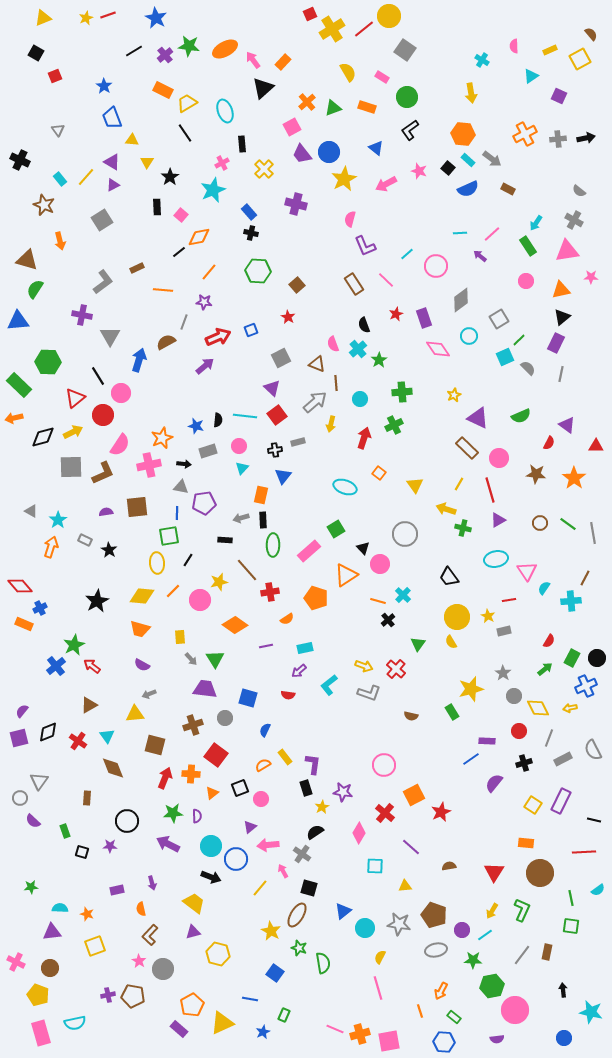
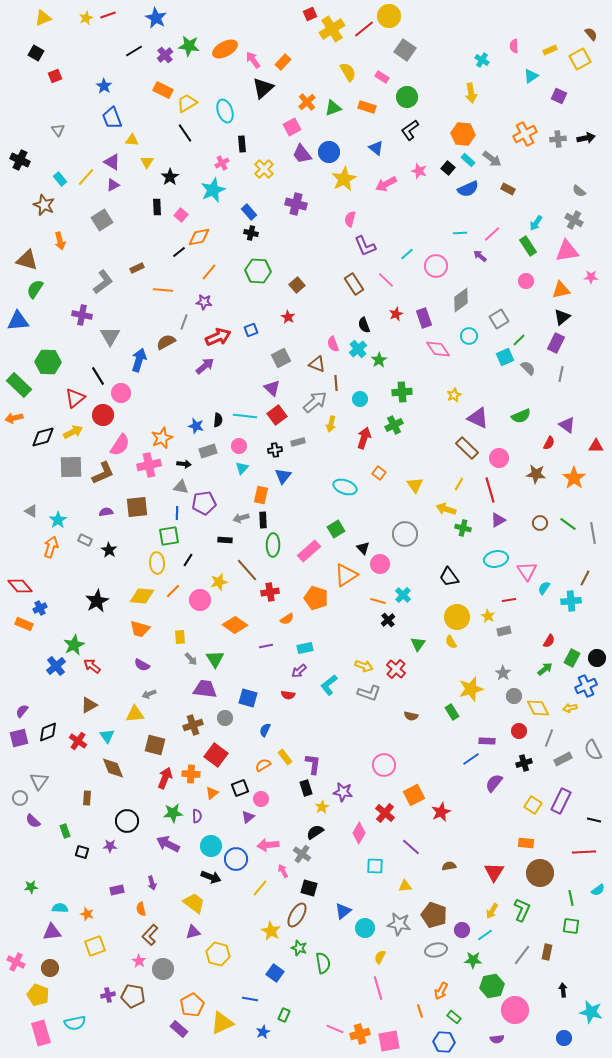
purple triangle at (250, 827): moved 2 px left, 10 px up
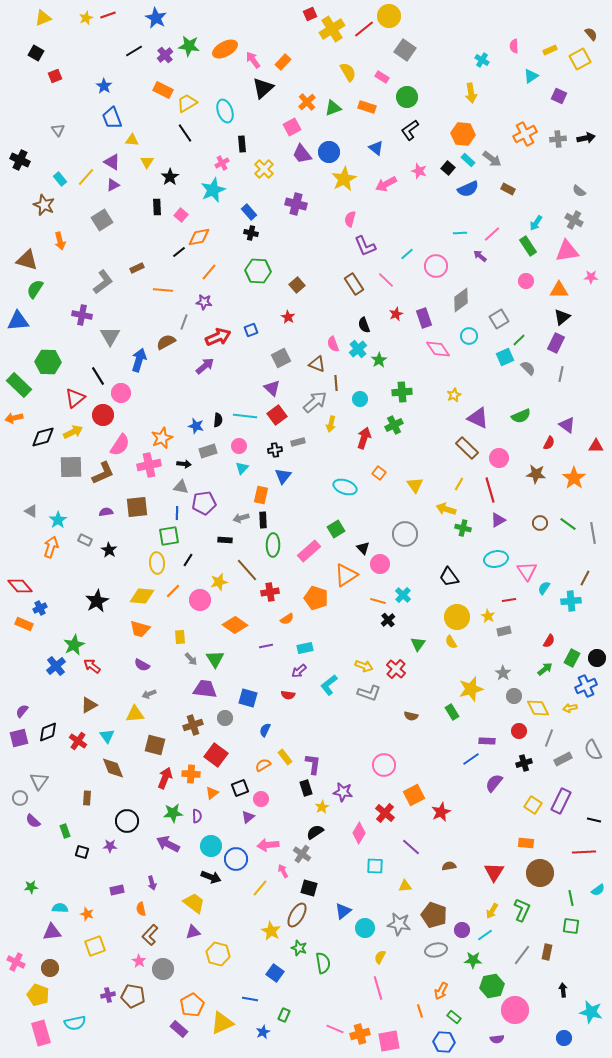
orange triangle at (561, 290): moved 2 px left; rotated 12 degrees clockwise
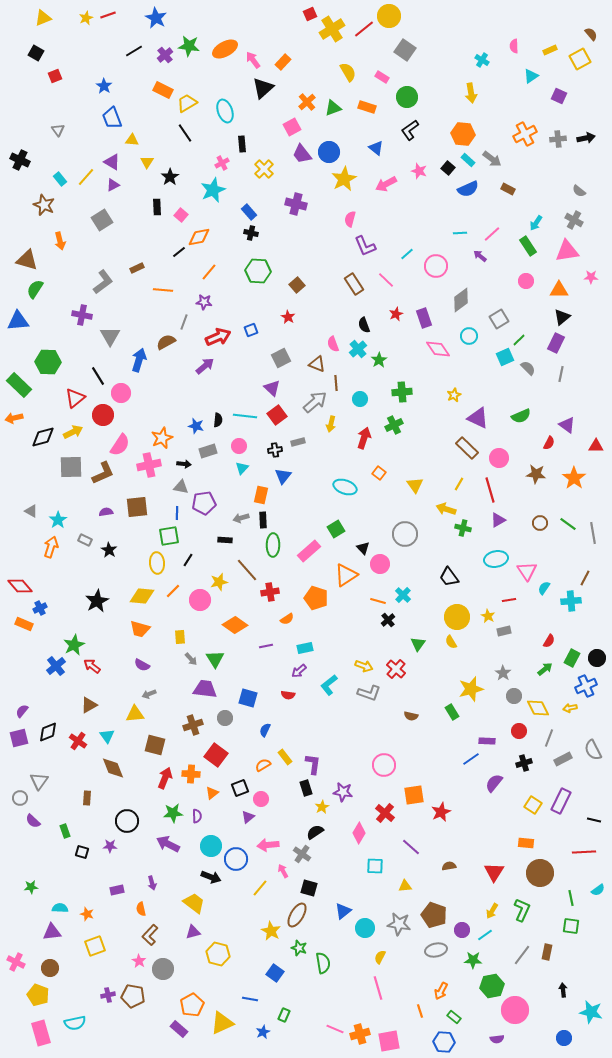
orange square at (414, 795): rotated 20 degrees clockwise
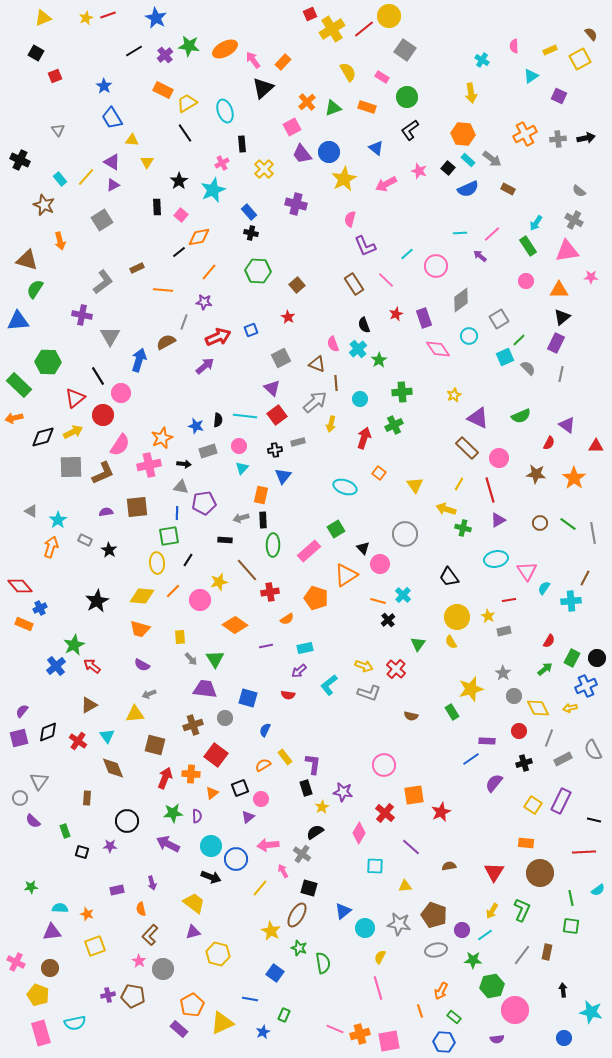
blue trapezoid at (112, 118): rotated 10 degrees counterclockwise
black star at (170, 177): moved 9 px right, 4 px down
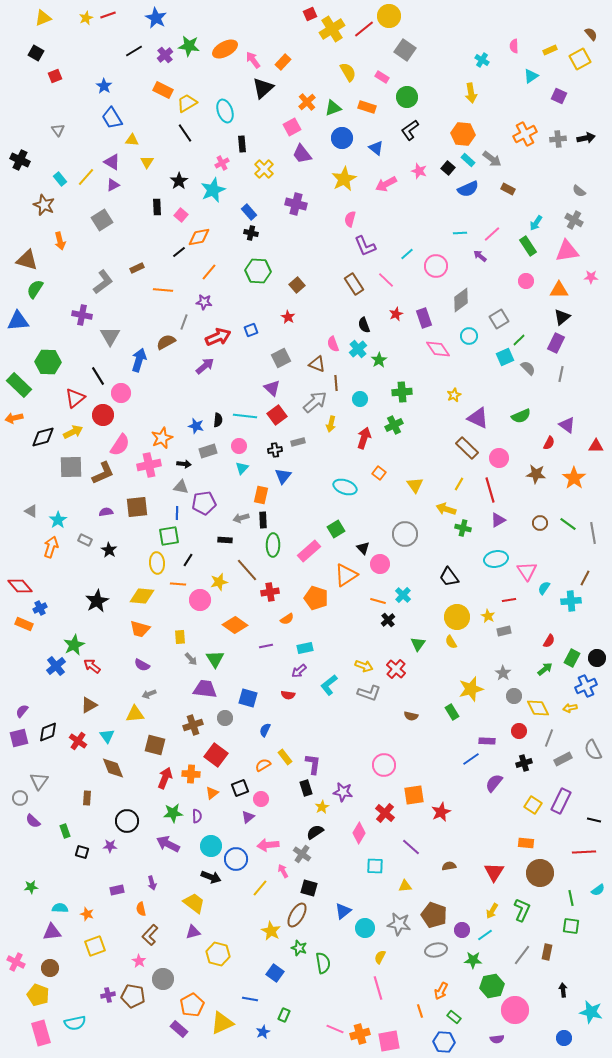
blue circle at (329, 152): moved 13 px right, 14 px up
orange line at (173, 591): moved 5 px right, 7 px up; rotated 49 degrees clockwise
gray circle at (163, 969): moved 10 px down
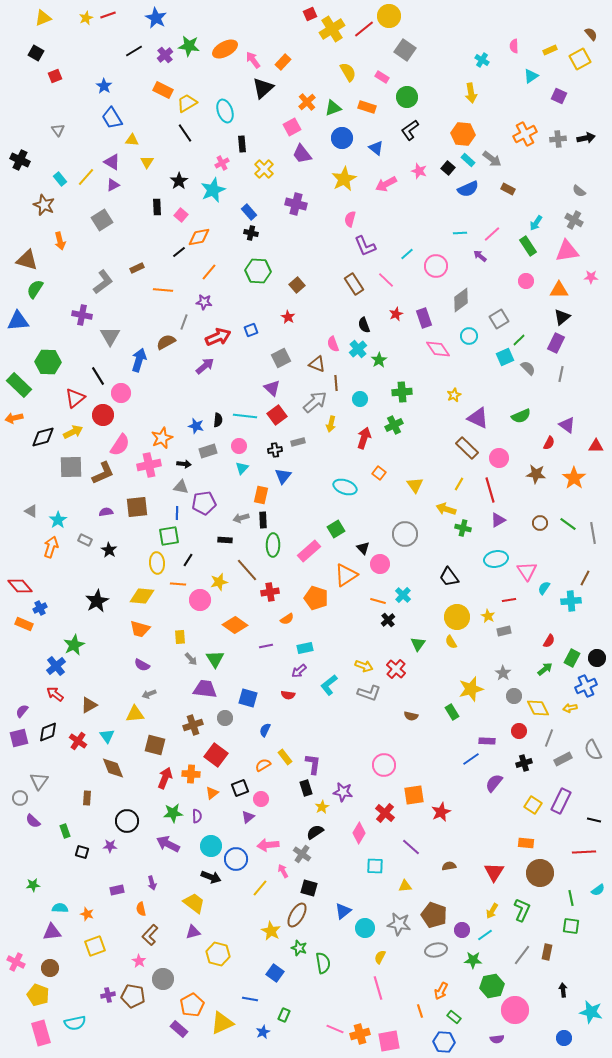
red arrow at (92, 666): moved 37 px left, 28 px down
green star at (31, 887): moved 2 px right, 2 px up
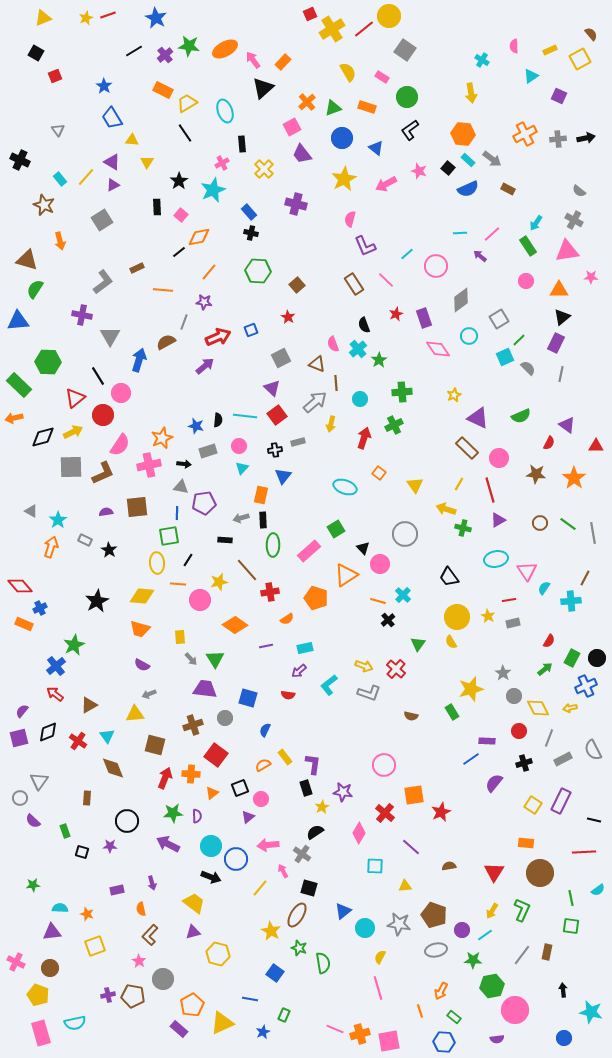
gray rectangle at (504, 631): moved 9 px right, 8 px up
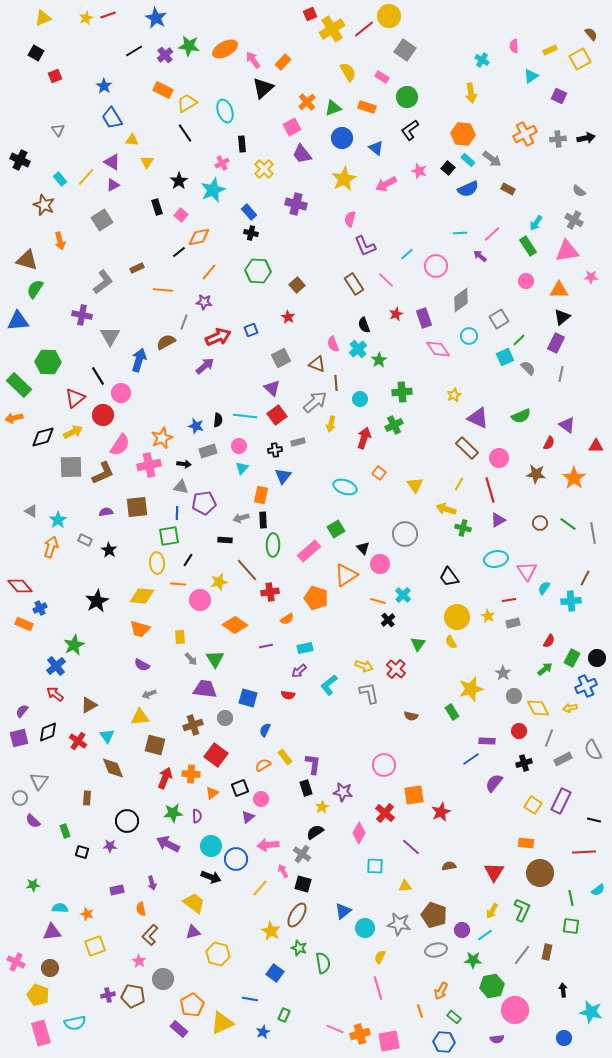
black rectangle at (157, 207): rotated 14 degrees counterclockwise
gray L-shape at (369, 693): rotated 120 degrees counterclockwise
yellow triangle at (135, 714): moved 5 px right, 3 px down
black square at (309, 888): moved 6 px left, 4 px up
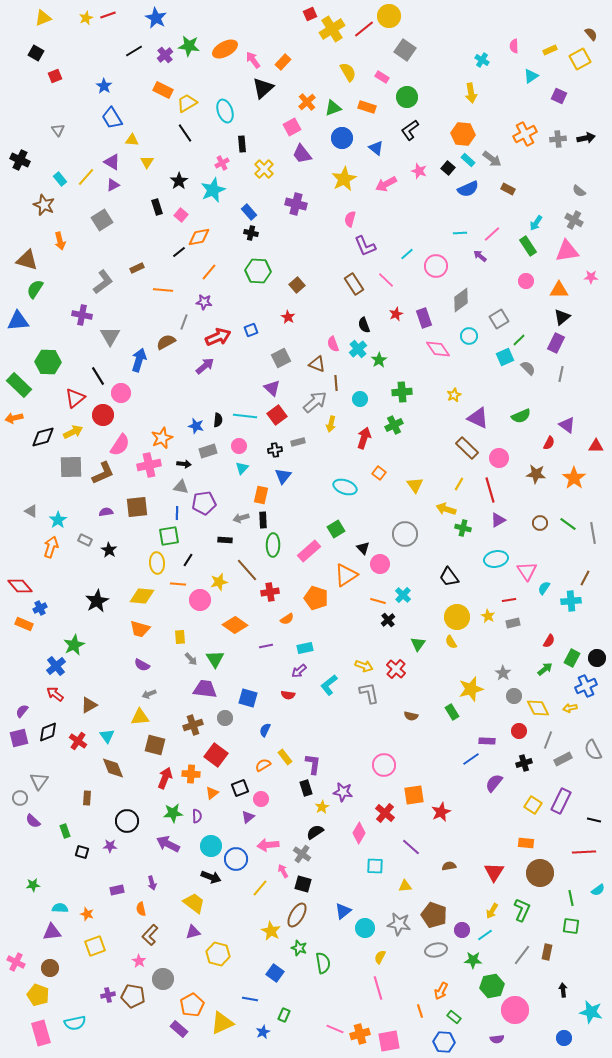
gray line at (549, 738): moved 1 px left, 2 px down
